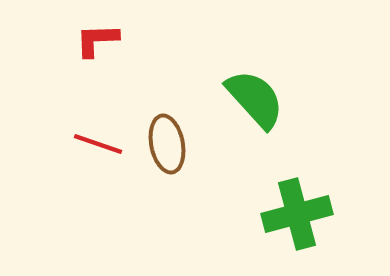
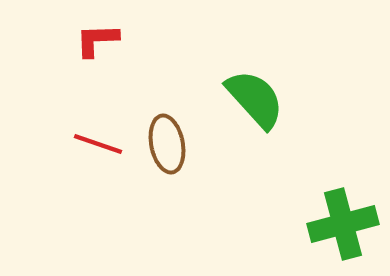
green cross: moved 46 px right, 10 px down
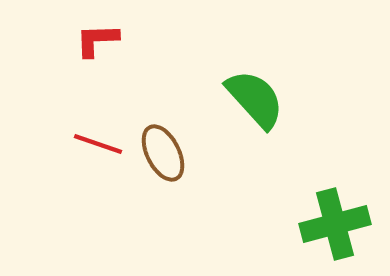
brown ellipse: moved 4 px left, 9 px down; rotated 16 degrees counterclockwise
green cross: moved 8 px left
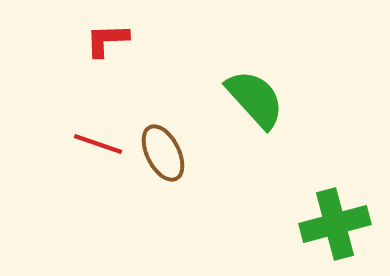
red L-shape: moved 10 px right
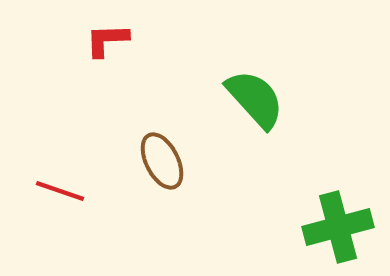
red line: moved 38 px left, 47 px down
brown ellipse: moved 1 px left, 8 px down
green cross: moved 3 px right, 3 px down
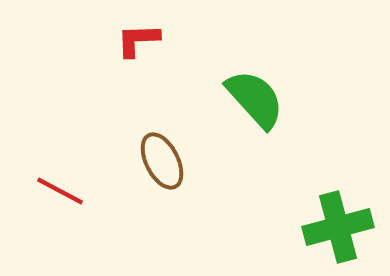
red L-shape: moved 31 px right
red line: rotated 9 degrees clockwise
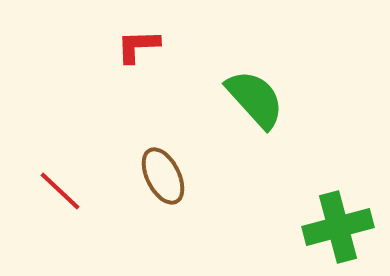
red L-shape: moved 6 px down
brown ellipse: moved 1 px right, 15 px down
red line: rotated 15 degrees clockwise
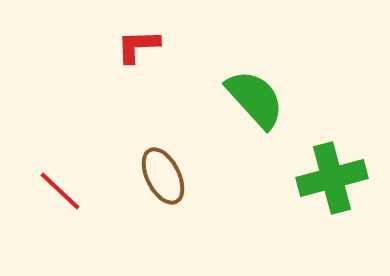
green cross: moved 6 px left, 49 px up
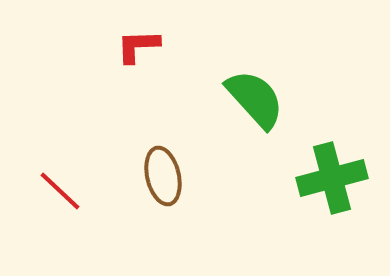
brown ellipse: rotated 14 degrees clockwise
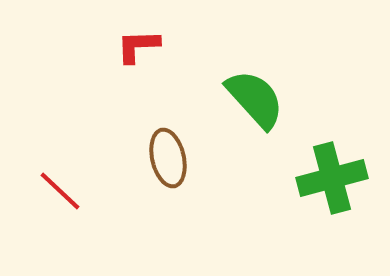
brown ellipse: moved 5 px right, 18 px up
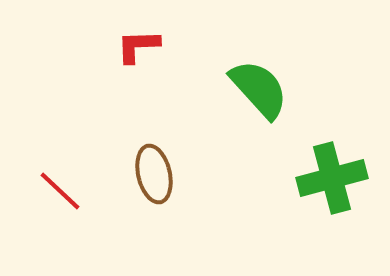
green semicircle: moved 4 px right, 10 px up
brown ellipse: moved 14 px left, 16 px down
